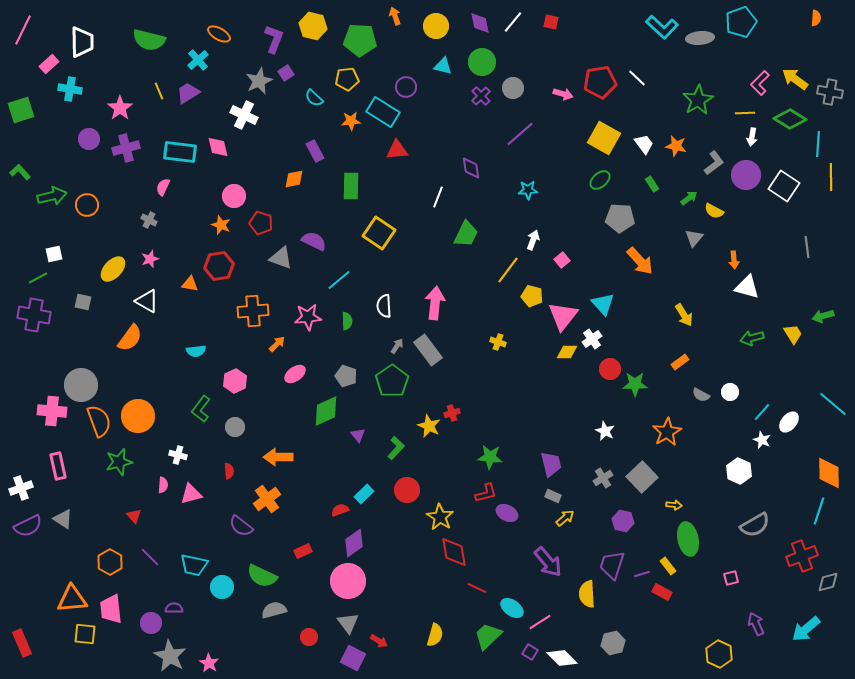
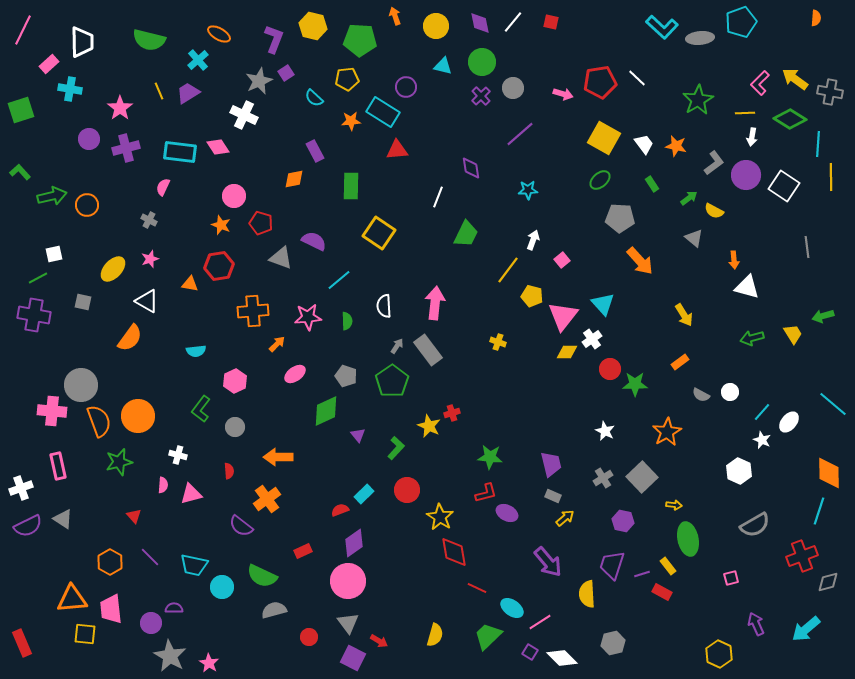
pink diamond at (218, 147): rotated 20 degrees counterclockwise
gray triangle at (694, 238): rotated 30 degrees counterclockwise
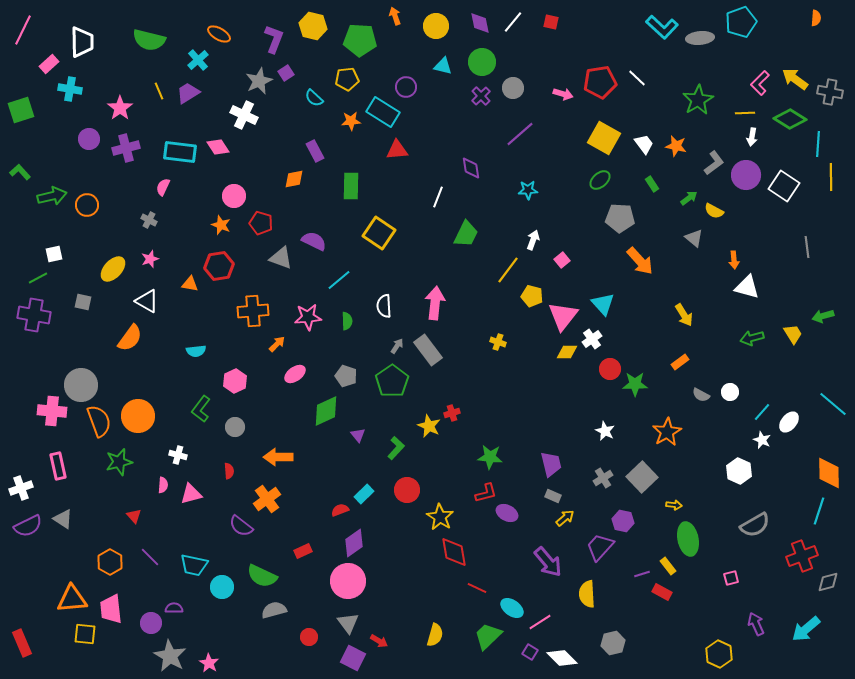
purple trapezoid at (612, 565): moved 12 px left, 18 px up; rotated 24 degrees clockwise
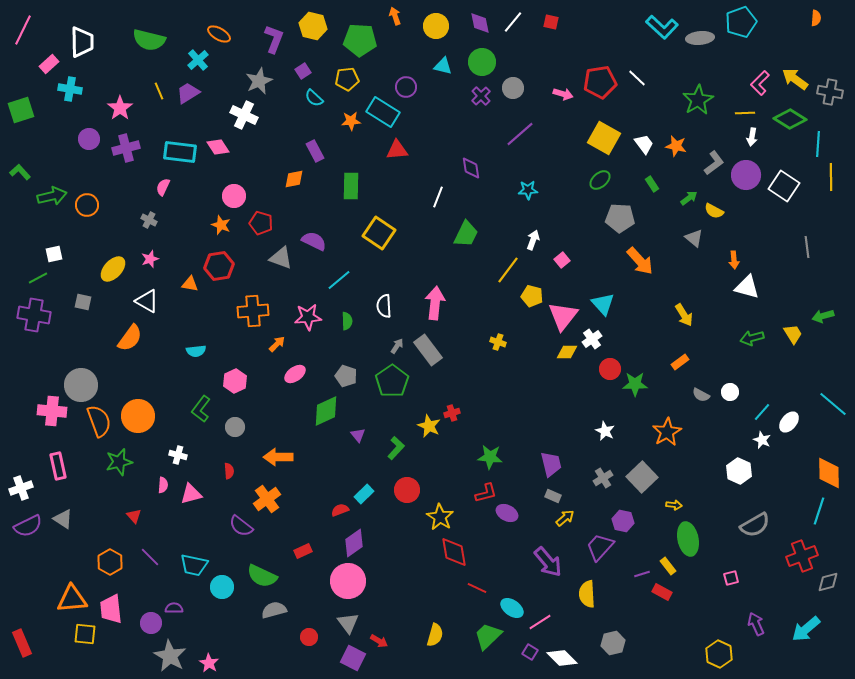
purple square at (286, 73): moved 17 px right, 2 px up
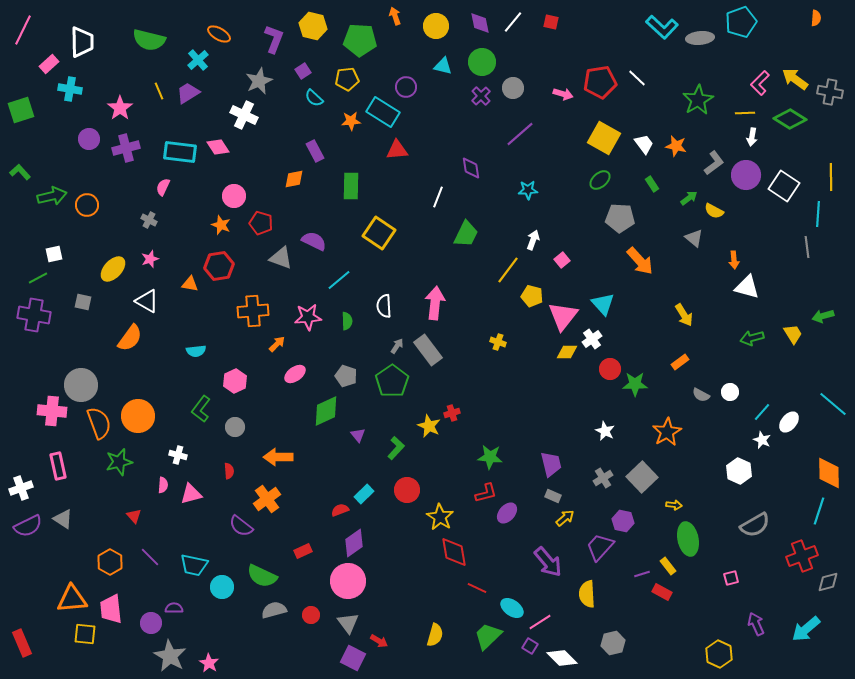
cyan line at (818, 144): moved 70 px down
orange semicircle at (99, 421): moved 2 px down
purple ellipse at (507, 513): rotated 75 degrees counterclockwise
red circle at (309, 637): moved 2 px right, 22 px up
purple square at (530, 652): moved 6 px up
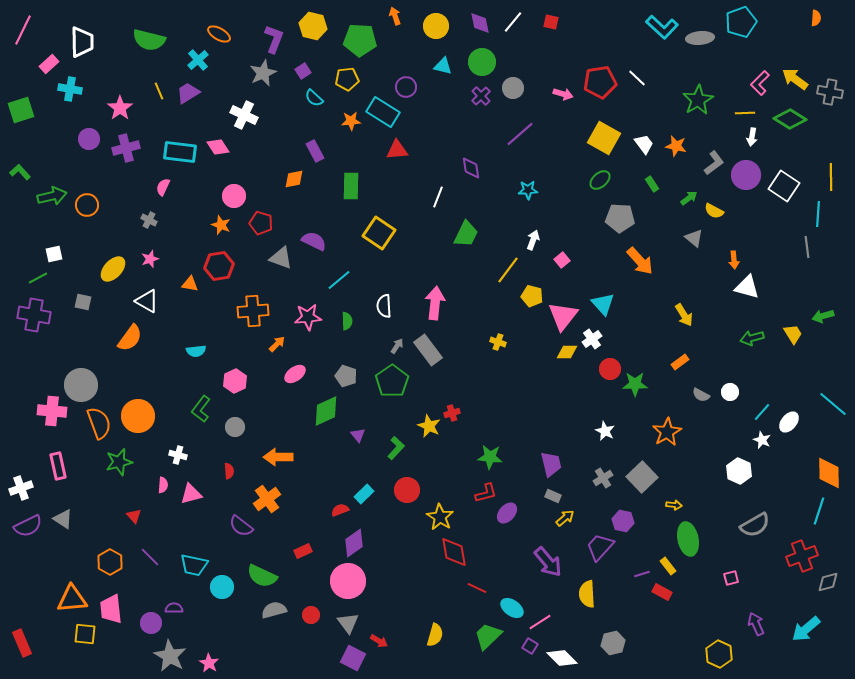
gray star at (259, 81): moved 4 px right, 8 px up
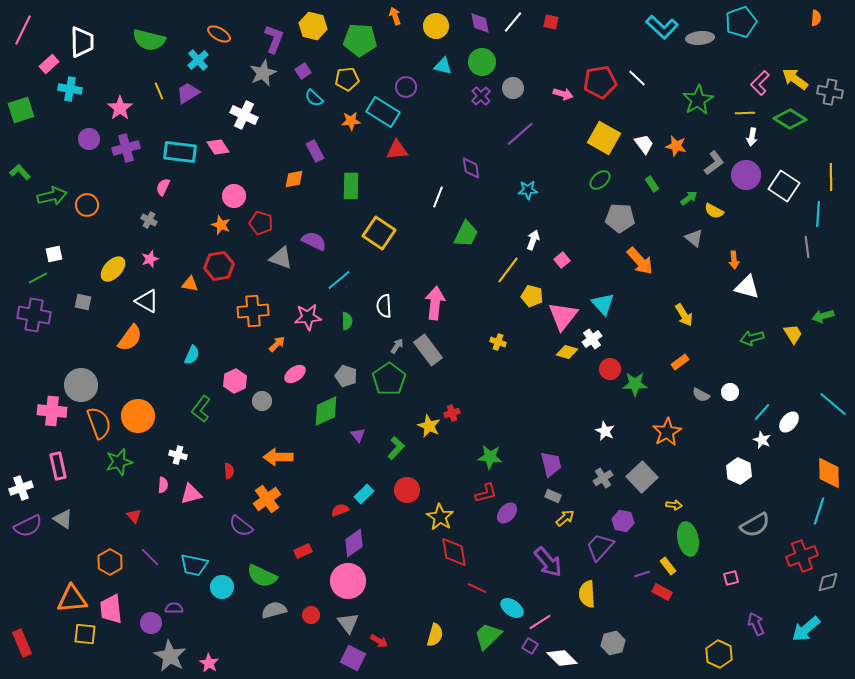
cyan semicircle at (196, 351): moved 4 px left, 4 px down; rotated 60 degrees counterclockwise
yellow diamond at (567, 352): rotated 15 degrees clockwise
green pentagon at (392, 381): moved 3 px left, 2 px up
gray circle at (235, 427): moved 27 px right, 26 px up
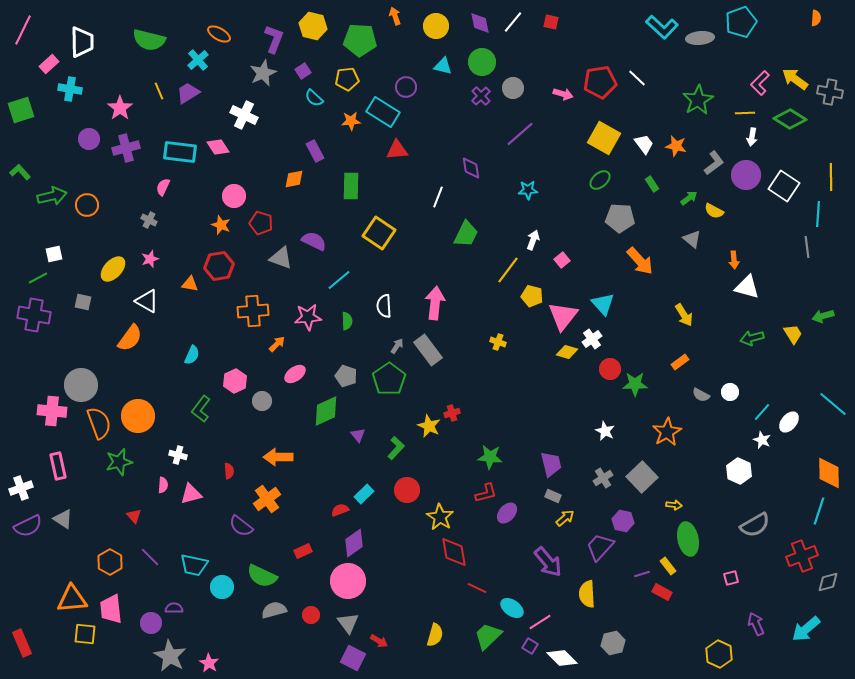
gray triangle at (694, 238): moved 2 px left, 1 px down
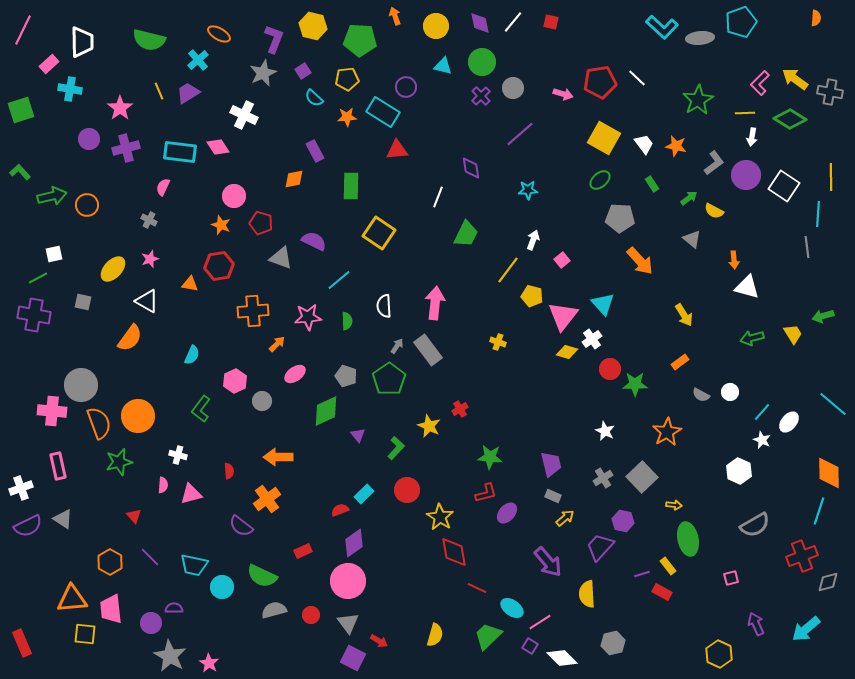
orange star at (351, 121): moved 4 px left, 4 px up
red cross at (452, 413): moved 8 px right, 4 px up; rotated 14 degrees counterclockwise
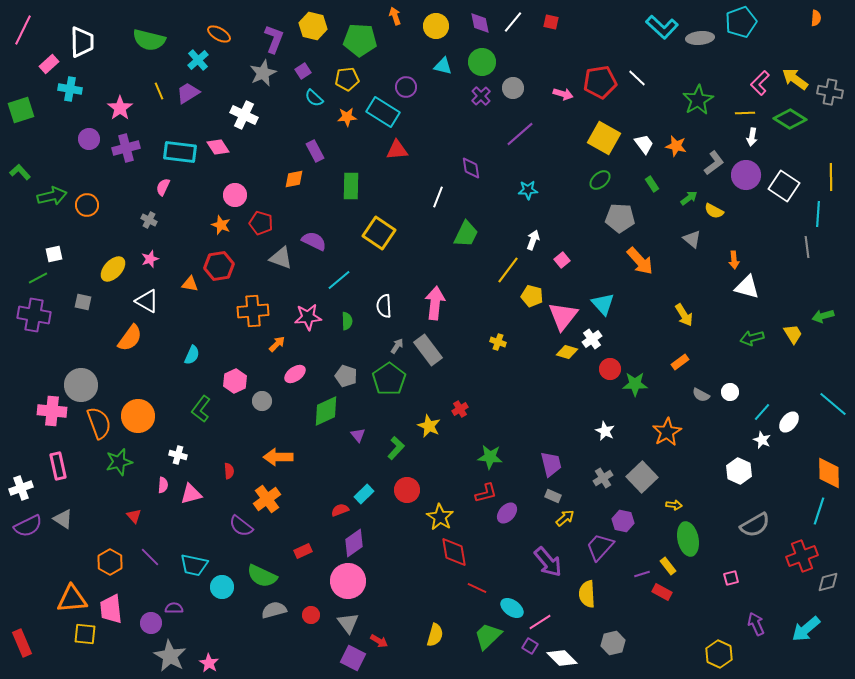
pink circle at (234, 196): moved 1 px right, 1 px up
